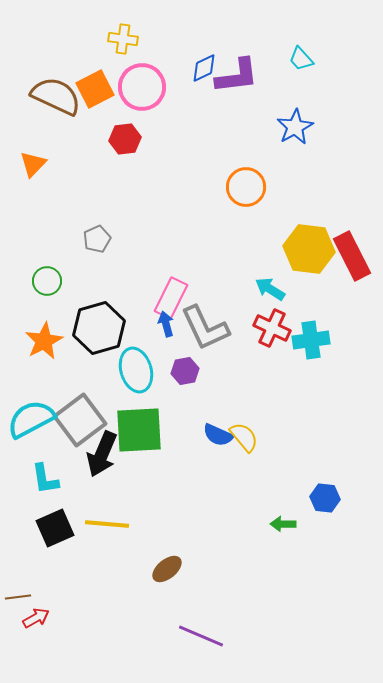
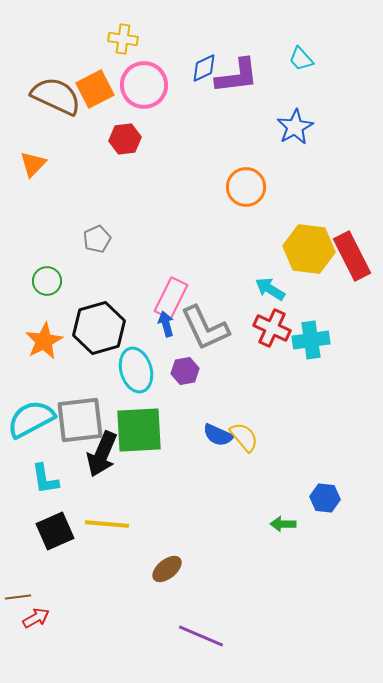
pink circle: moved 2 px right, 2 px up
gray square: rotated 30 degrees clockwise
black square: moved 3 px down
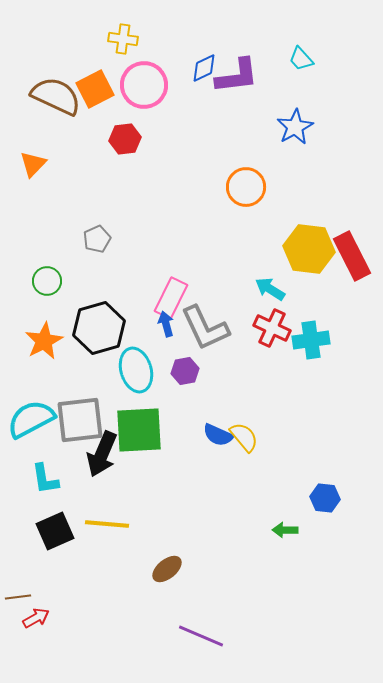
green arrow: moved 2 px right, 6 px down
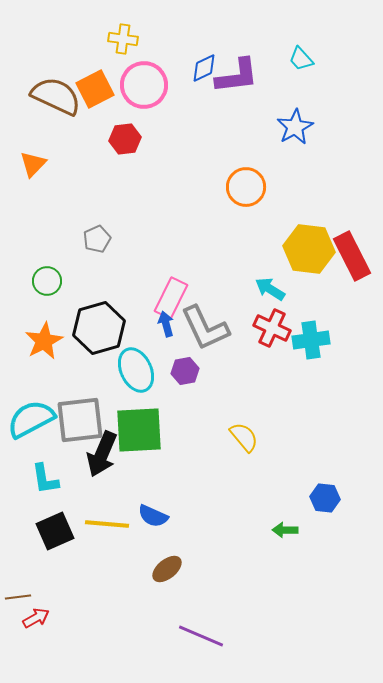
cyan ellipse: rotated 9 degrees counterclockwise
blue semicircle: moved 65 px left, 81 px down
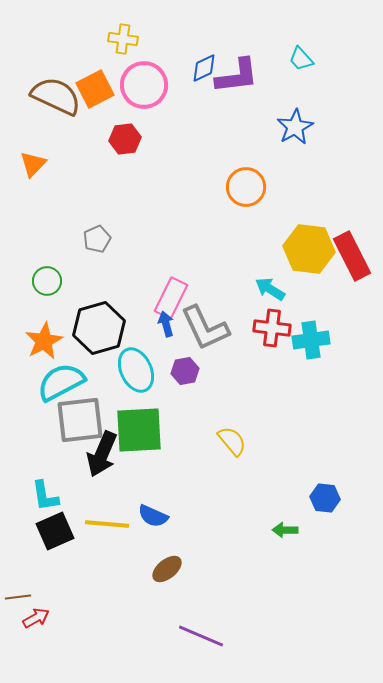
red cross: rotated 18 degrees counterclockwise
cyan semicircle: moved 30 px right, 37 px up
yellow semicircle: moved 12 px left, 4 px down
cyan L-shape: moved 17 px down
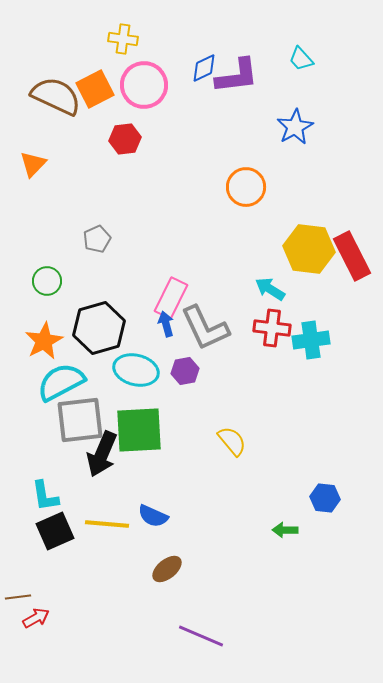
cyan ellipse: rotated 51 degrees counterclockwise
